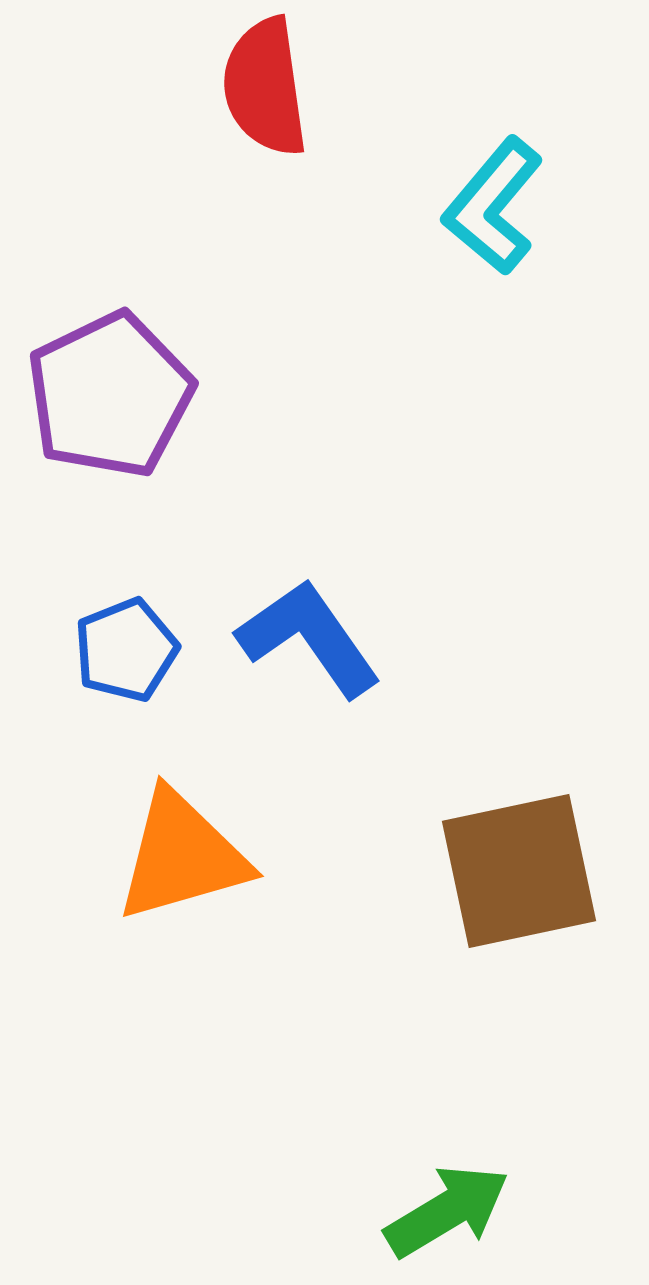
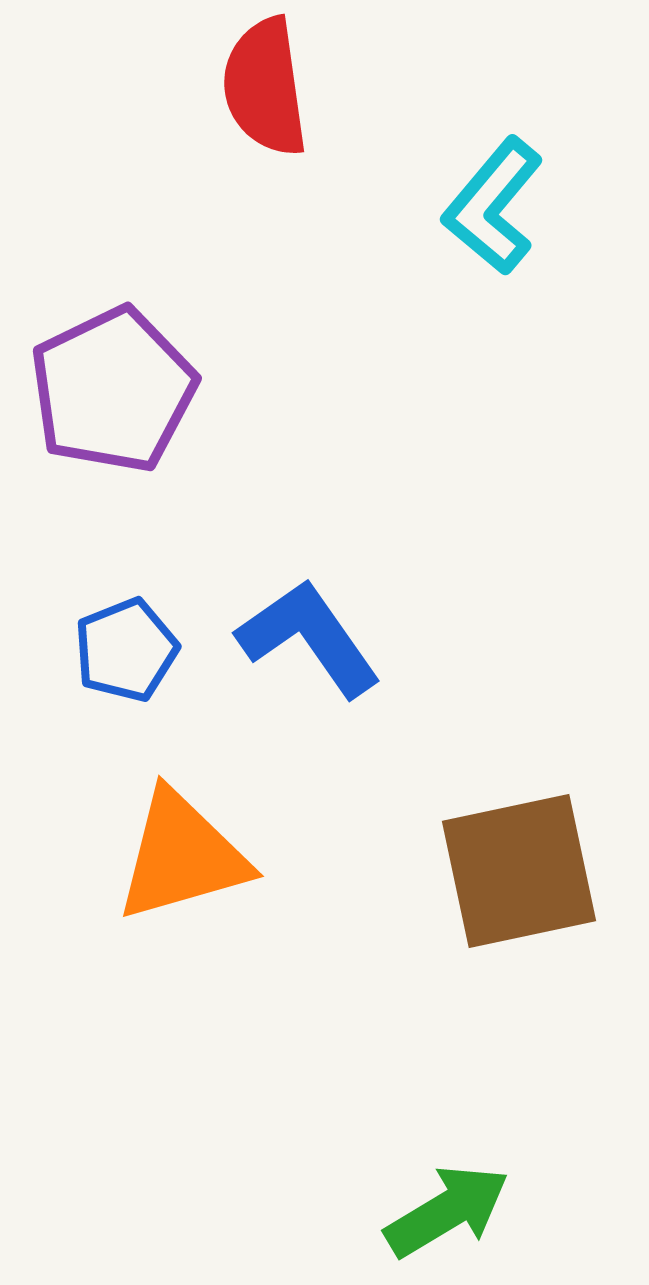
purple pentagon: moved 3 px right, 5 px up
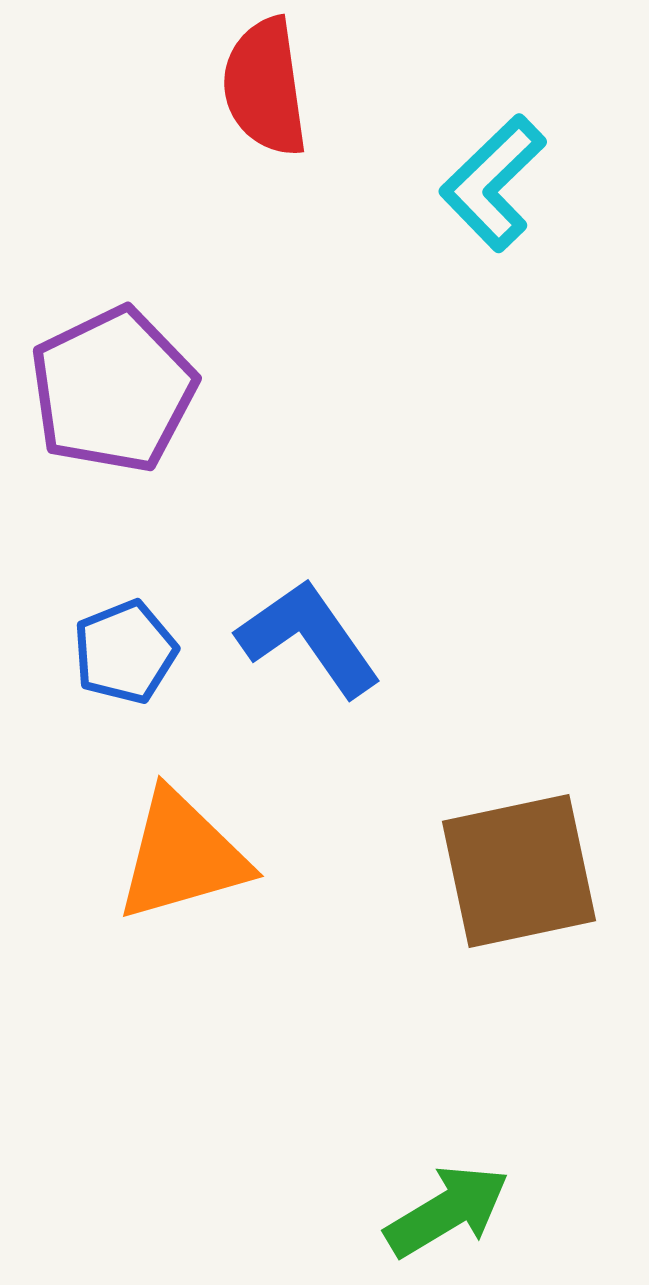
cyan L-shape: moved 23 px up; rotated 6 degrees clockwise
blue pentagon: moved 1 px left, 2 px down
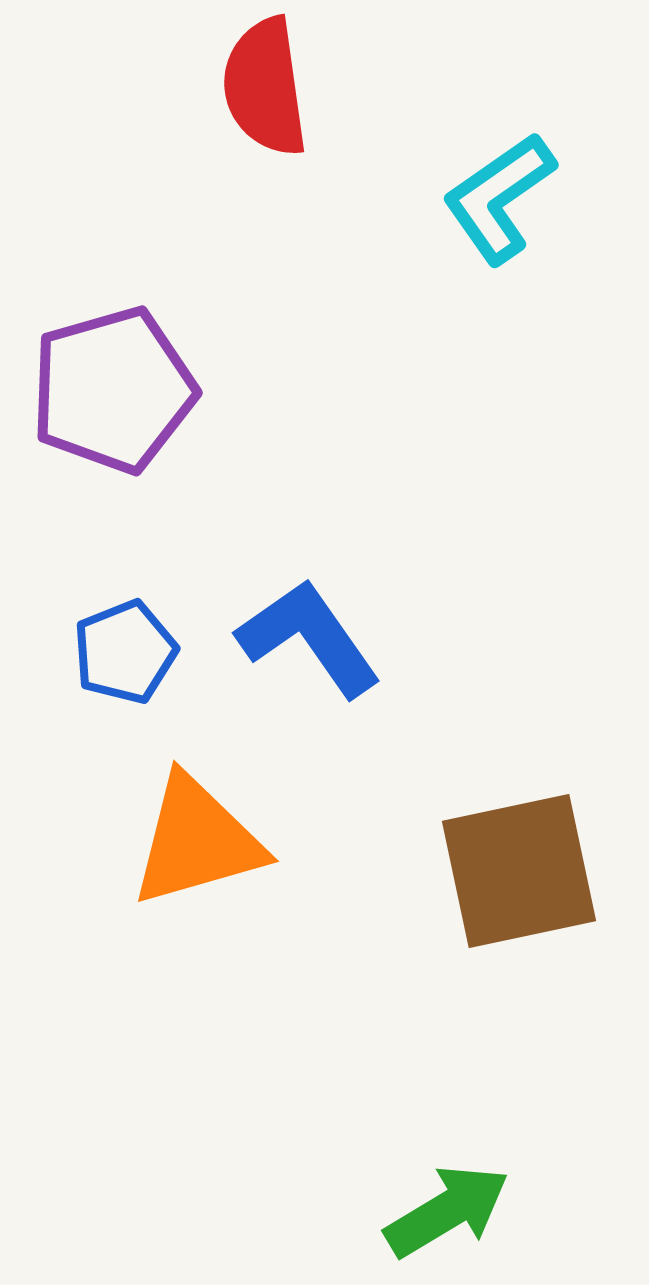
cyan L-shape: moved 6 px right, 15 px down; rotated 9 degrees clockwise
purple pentagon: rotated 10 degrees clockwise
orange triangle: moved 15 px right, 15 px up
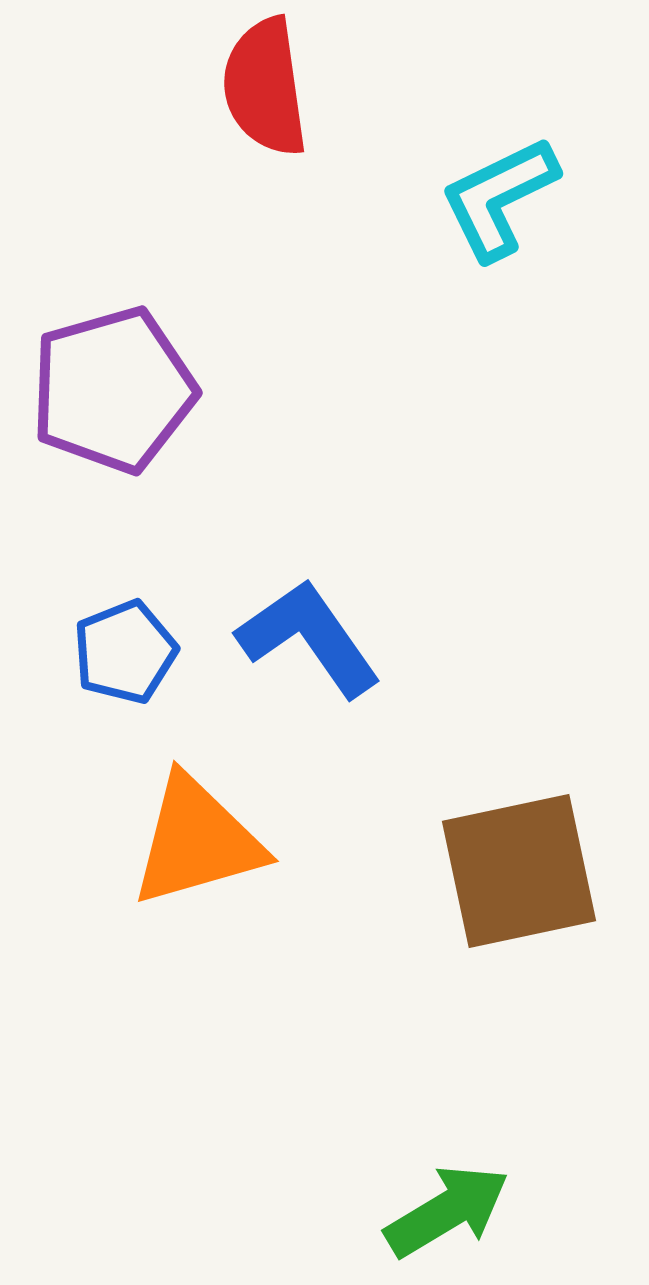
cyan L-shape: rotated 9 degrees clockwise
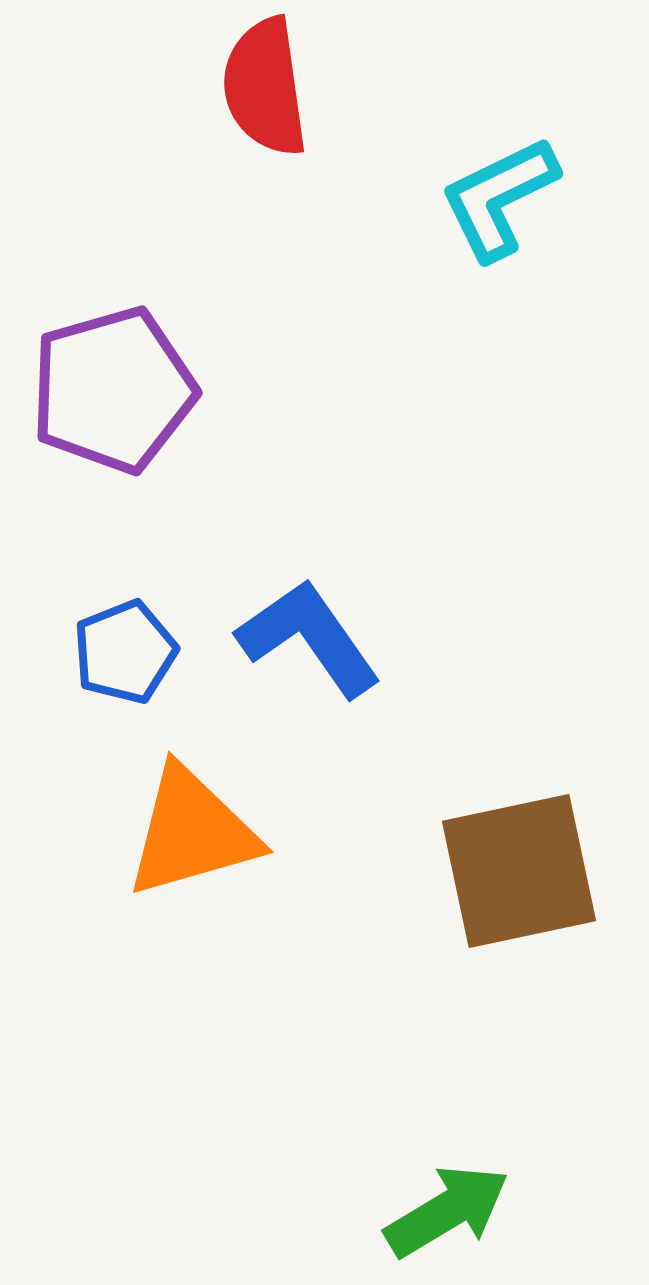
orange triangle: moved 5 px left, 9 px up
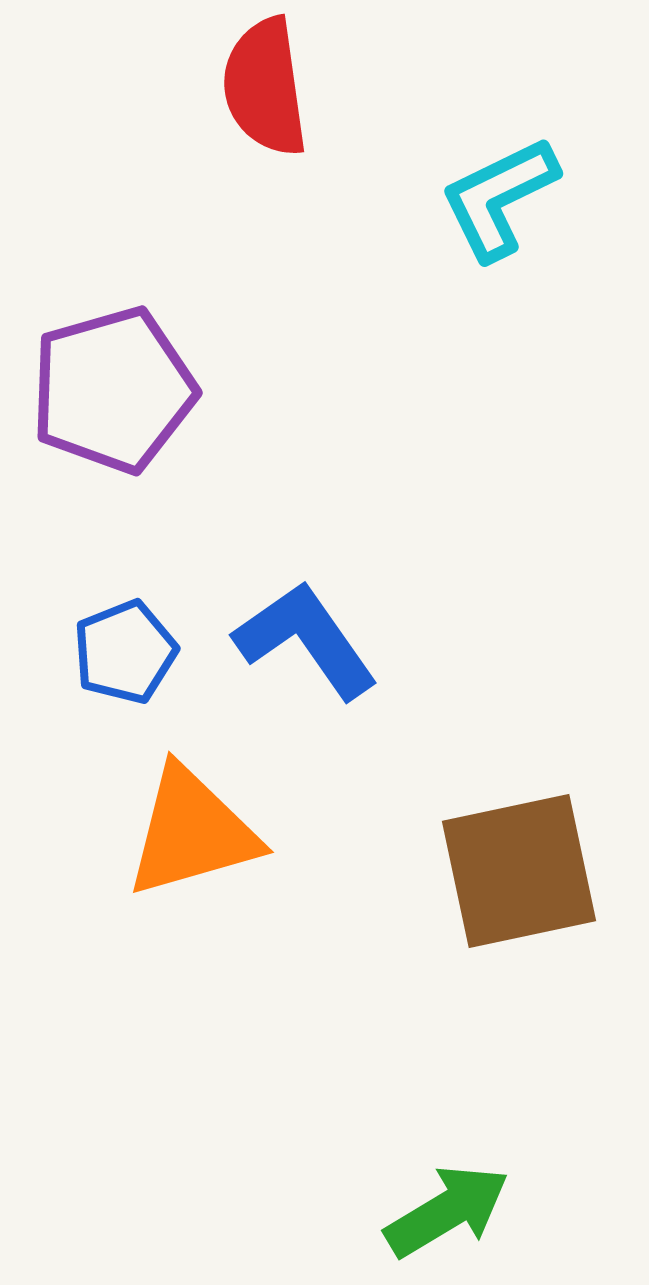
blue L-shape: moved 3 px left, 2 px down
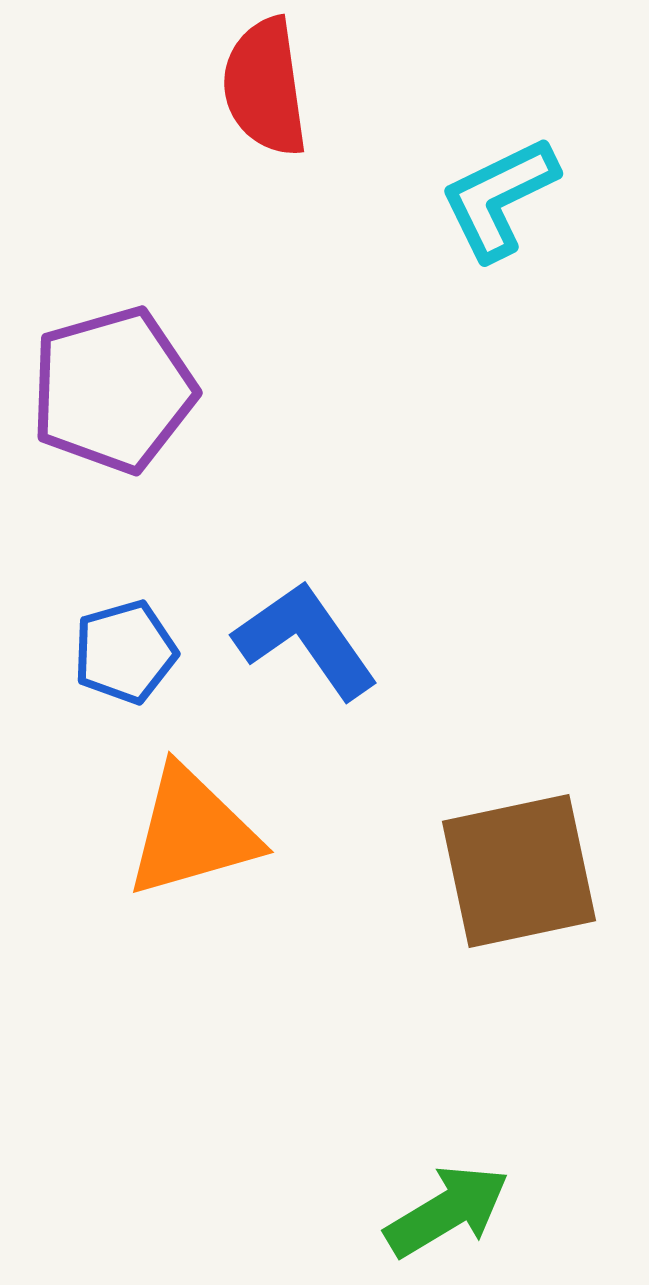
blue pentagon: rotated 6 degrees clockwise
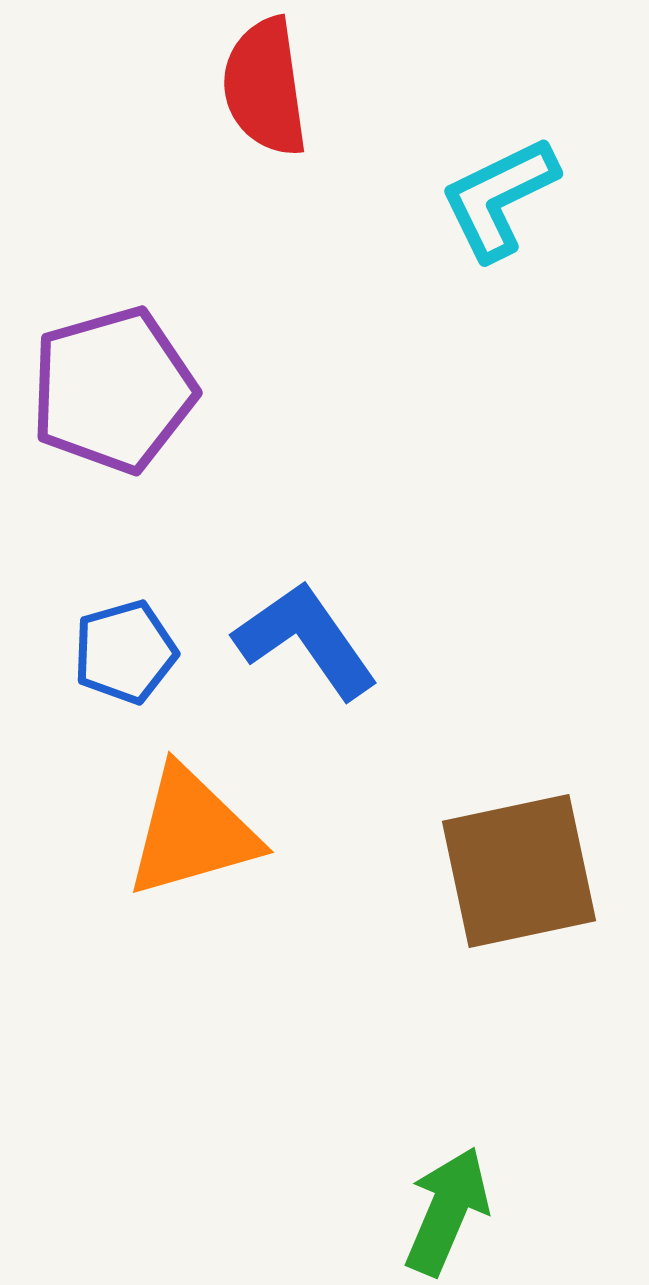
green arrow: rotated 36 degrees counterclockwise
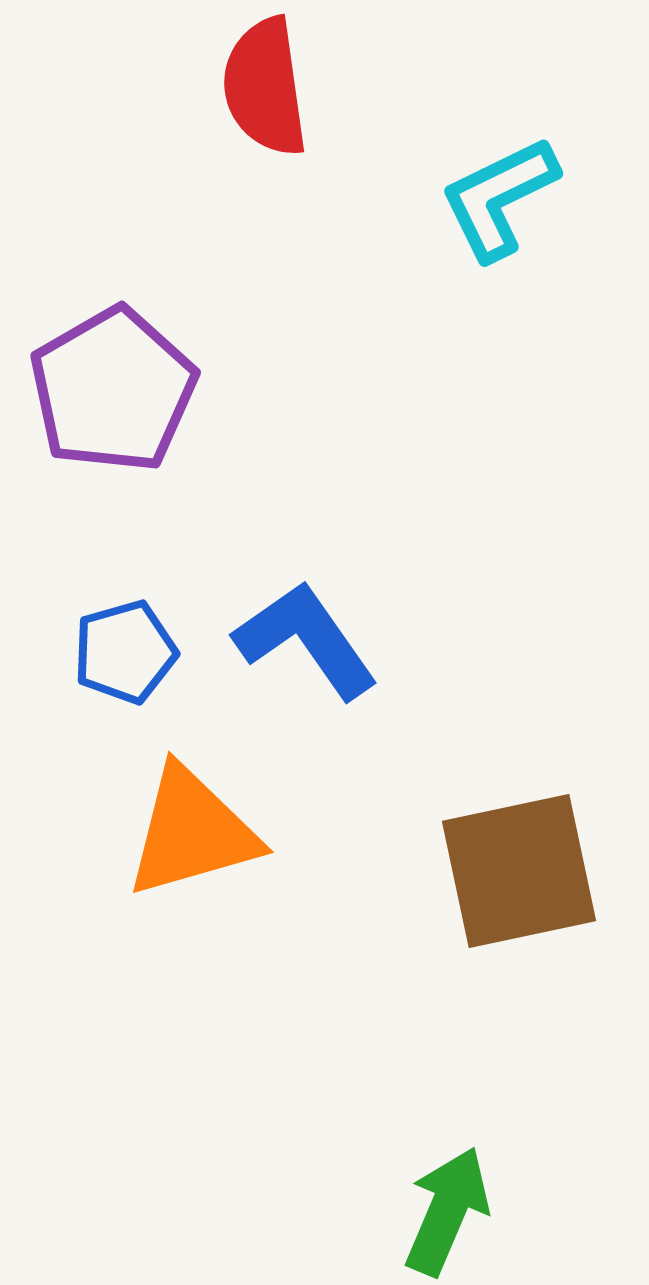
purple pentagon: rotated 14 degrees counterclockwise
